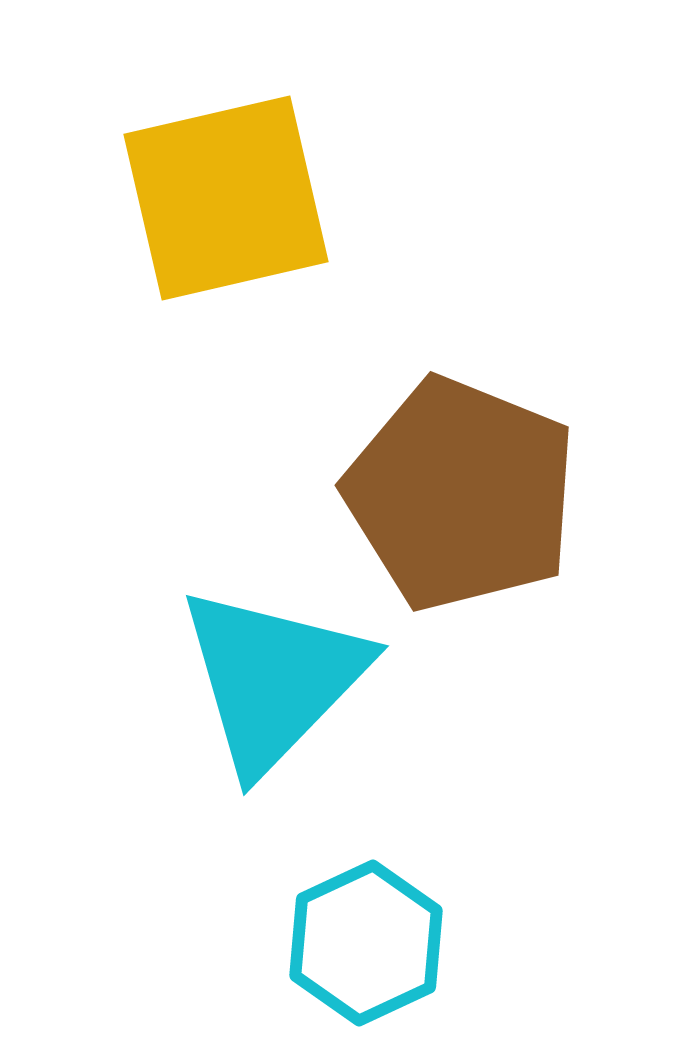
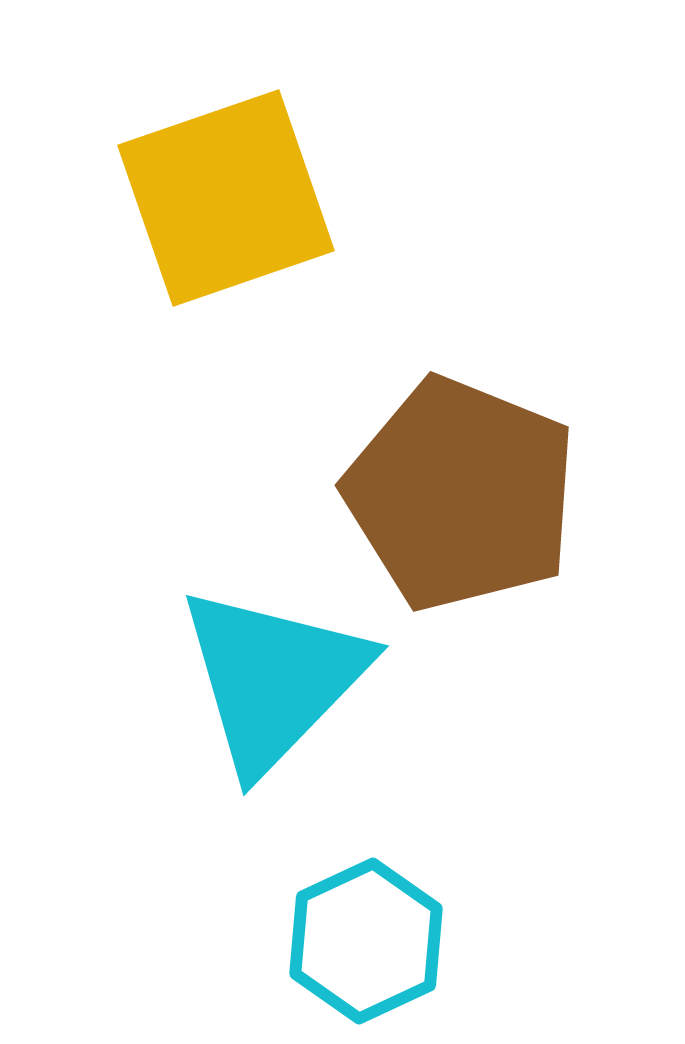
yellow square: rotated 6 degrees counterclockwise
cyan hexagon: moved 2 px up
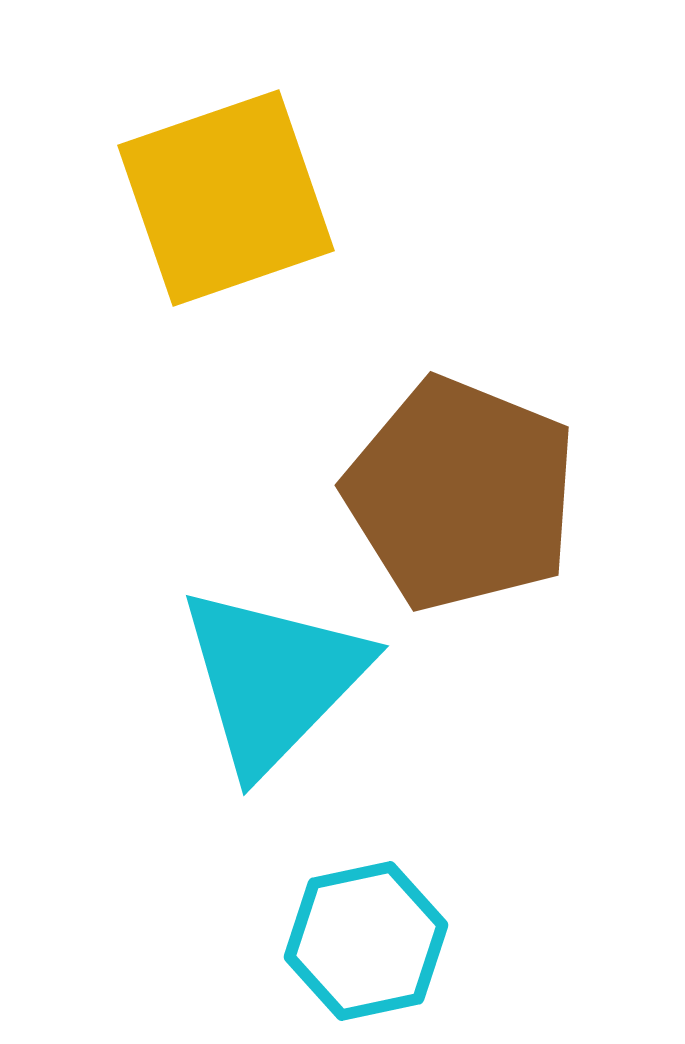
cyan hexagon: rotated 13 degrees clockwise
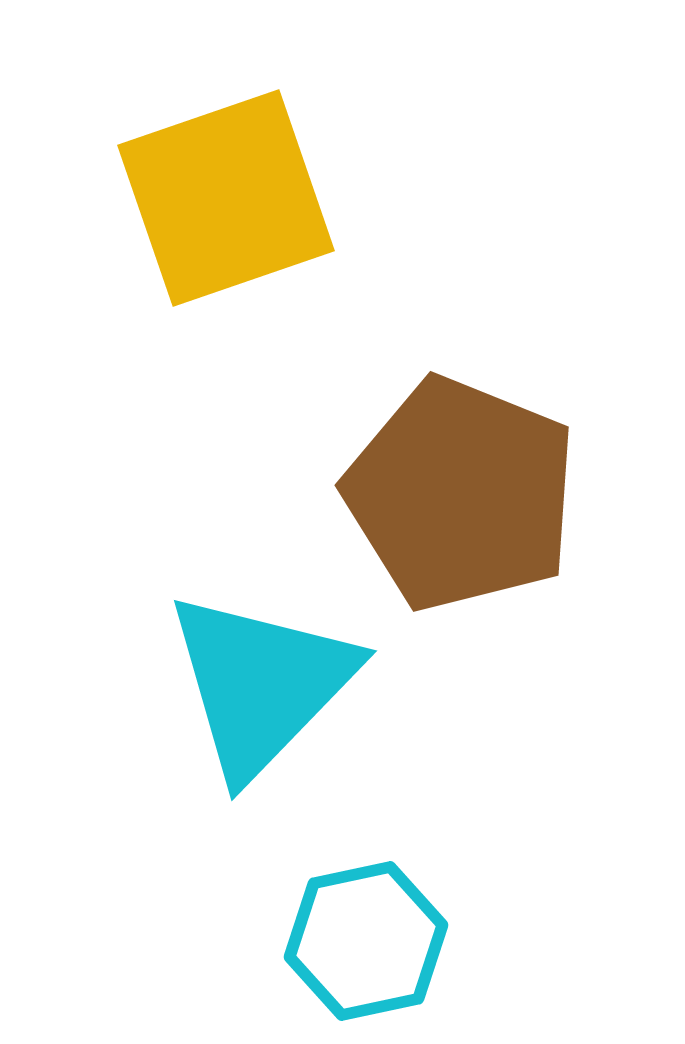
cyan triangle: moved 12 px left, 5 px down
